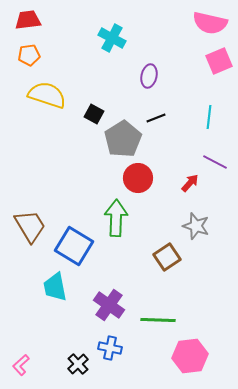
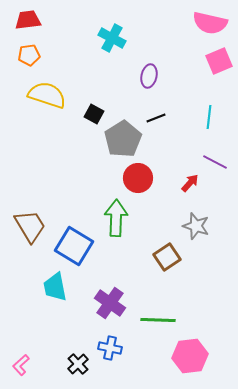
purple cross: moved 1 px right, 2 px up
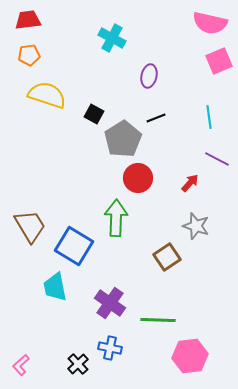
cyan line: rotated 15 degrees counterclockwise
purple line: moved 2 px right, 3 px up
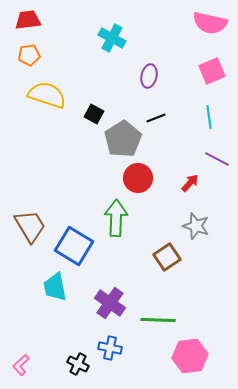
pink square: moved 7 px left, 10 px down
black cross: rotated 20 degrees counterclockwise
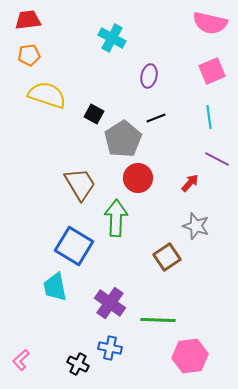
brown trapezoid: moved 50 px right, 42 px up
pink L-shape: moved 5 px up
